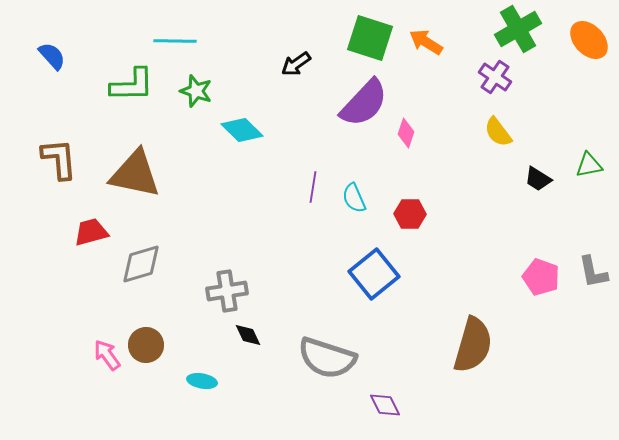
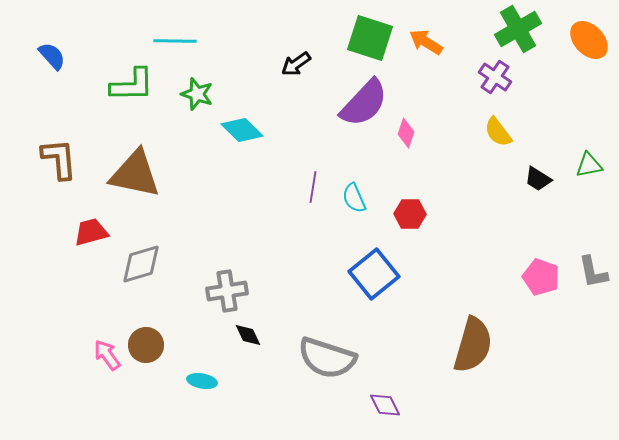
green star: moved 1 px right, 3 px down
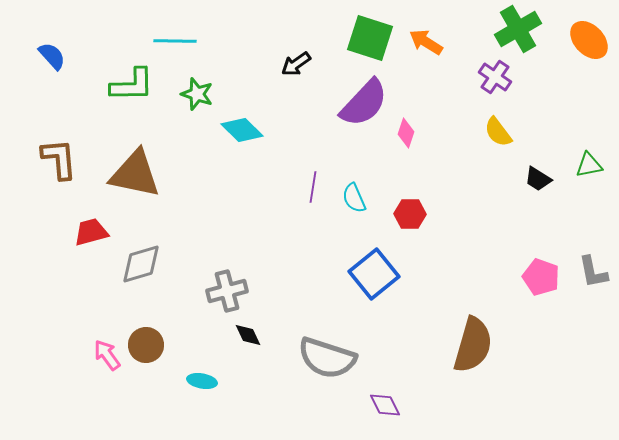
gray cross: rotated 6 degrees counterclockwise
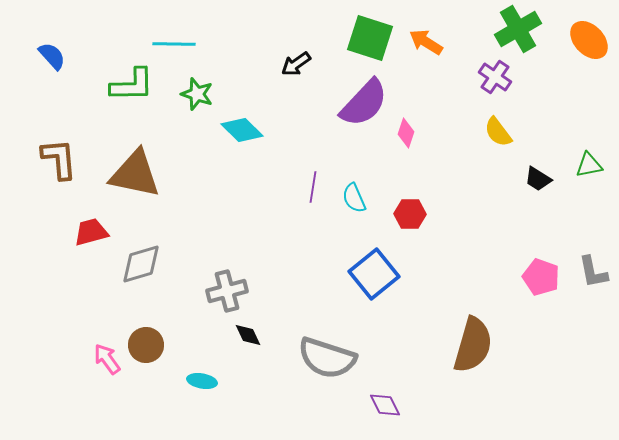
cyan line: moved 1 px left, 3 px down
pink arrow: moved 4 px down
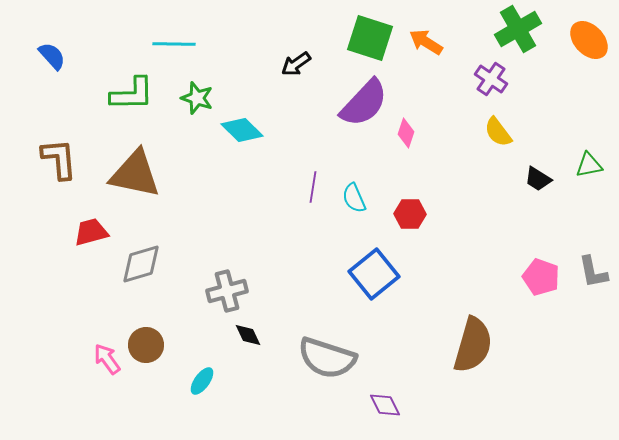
purple cross: moved 4 px left, 2 px down
green L-shape: moved 9 px down
green star: moved 4 px down
cyan ellipse: rotated 64 degrees counterclockwise
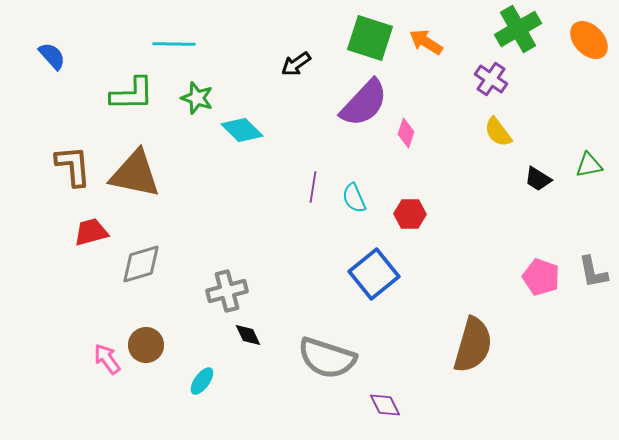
brown L-shape: moved 14 px right, 7 px down
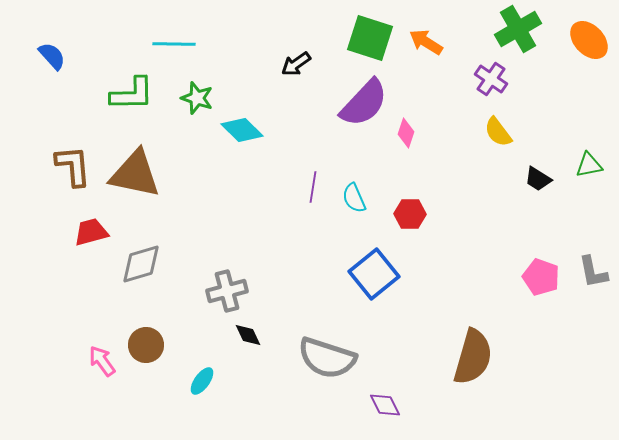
brown semicircle: moved 12 px down
pink arrow: moved 5 px left, 2 px down
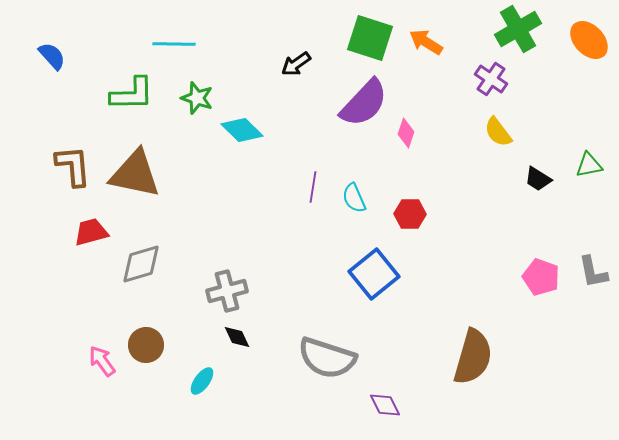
black diamond: moved 11 px left, 2 px down
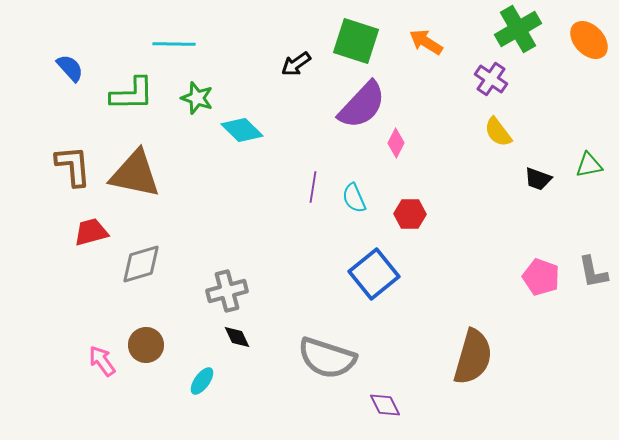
green square: moved 14 px left, 3 px down
blue semicircle: moved 18 px right, 12 px down
purple semicircle: moved 2 px left, 2 px down
pink diamond: moved 10 px left, 10 px down; rotated 8 degrees clockwise
black trapezoid: rotated 12 degrees counterclockwise
